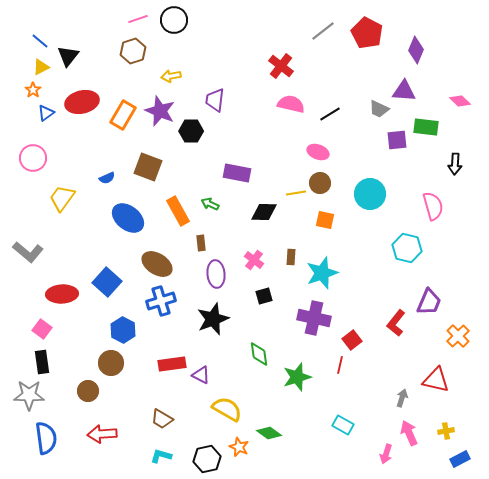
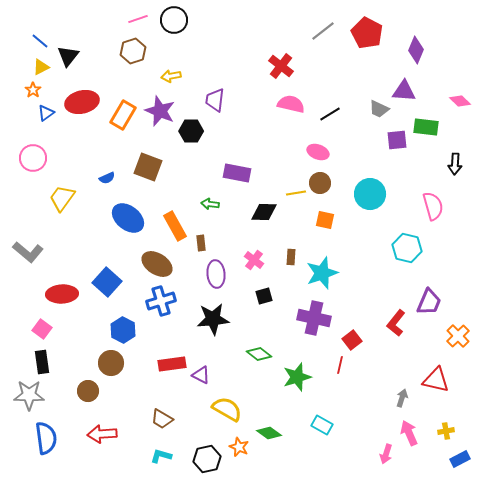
green arrow at (210, 204): rotated 18 degrees counterclockwise
orange rectangle at (178, 211): moved 3 px left, 15 px down
black star at (213, 319): rotated 16 degrees clockwise
green diamond at (259, 354): rotated 45 degrees counterclockwise
cyan rectangle at (343, 425): moved 21 px left
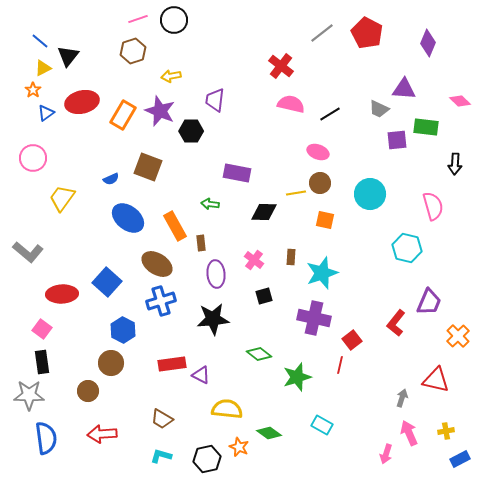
gray line at (323, 31): moved 1 px left, 2 px down
purple diamond at (416, 50): moved 12 px right, 7 px up
yellow triangle at (41, 67): moved 2 px right, 1 px down
purple triangle at (404, 91): moved 2 px up
blue semicircle at (107, 178): moved 4 px right, 1 px down
yellow semicircle at (227, 409): rotated 24 degrees counterclockwise
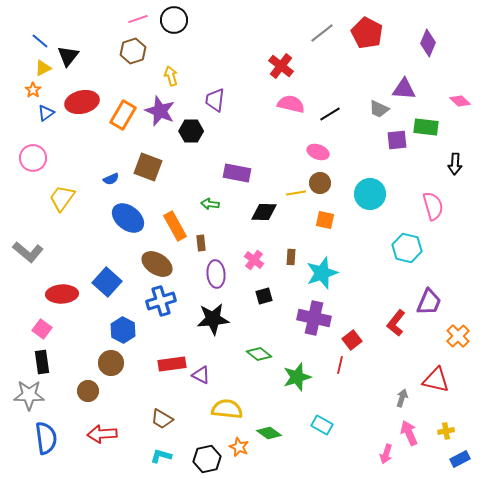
yellow arrow at (171, 76): rotated 84 degrees clockwise
